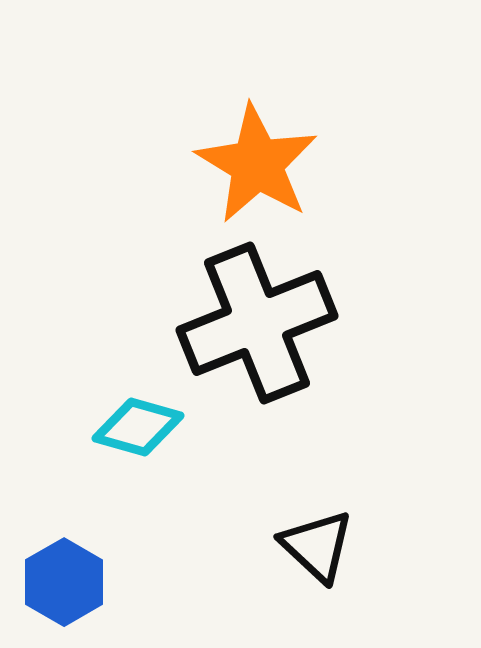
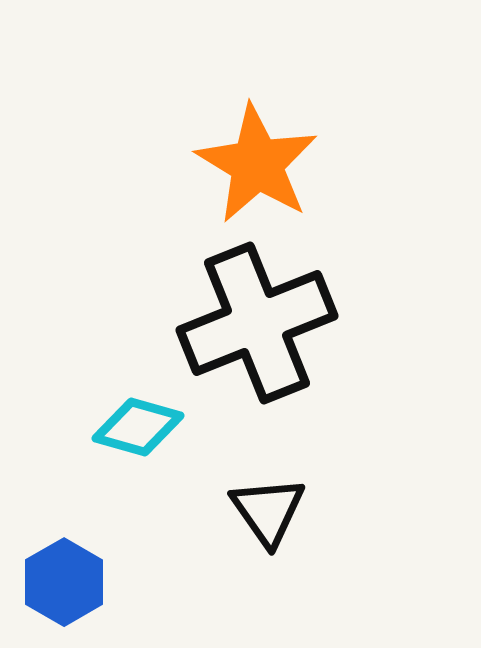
black triangle: moved 49 px left, 35 px up; rotated 12 degrees clockwise
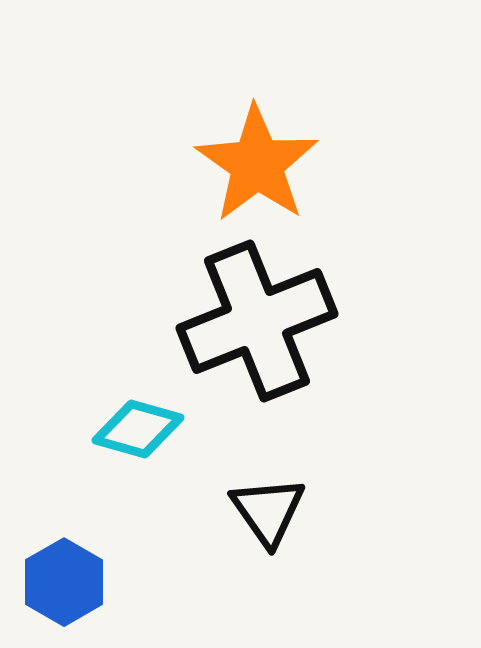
orange star: rotated 4 degrees clockwise
black cross: moved 2 px up
cyan diamond: moved 2 px down
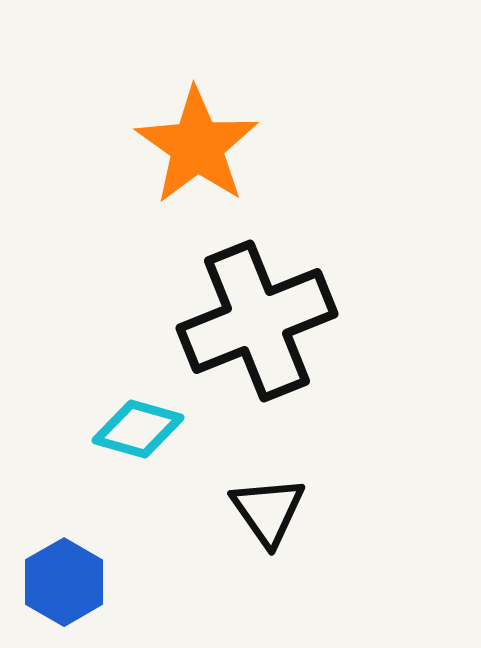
orange star: moved 60 px left, 18 px up
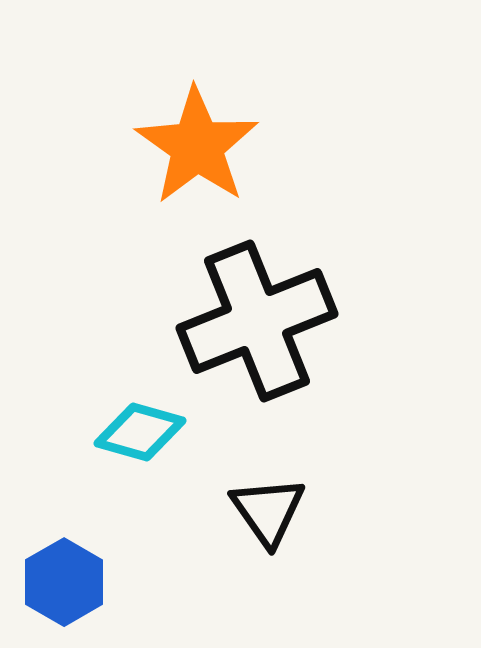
cyan diamond: moved 2 px right, 3 px down
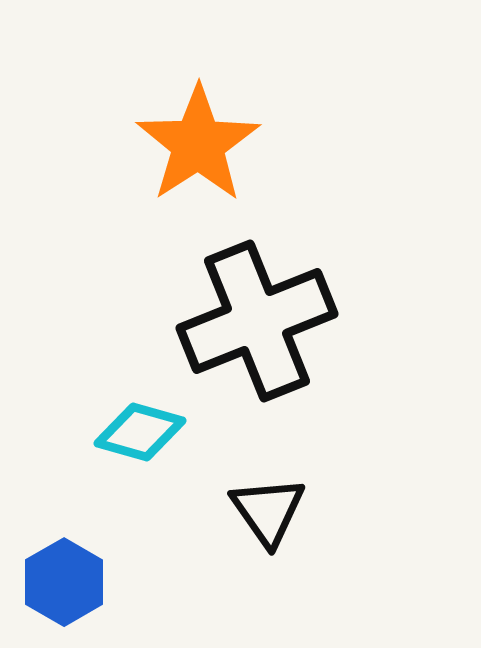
orange star: moved 1 px right, 2 px up; rotated 4 degrees clockwise
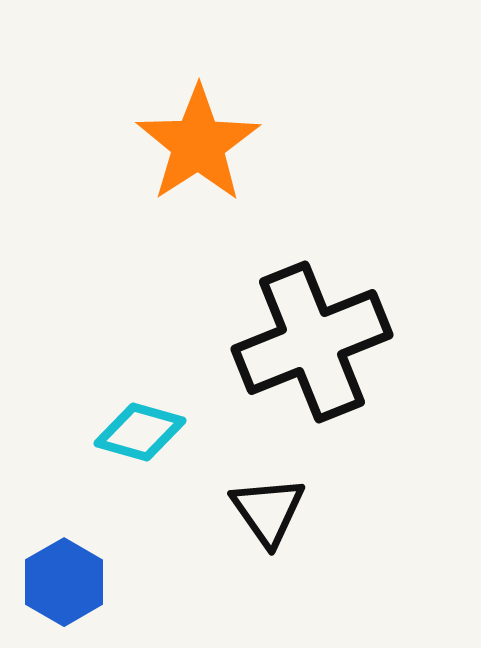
black cross: moved 55 px right, 21 px down
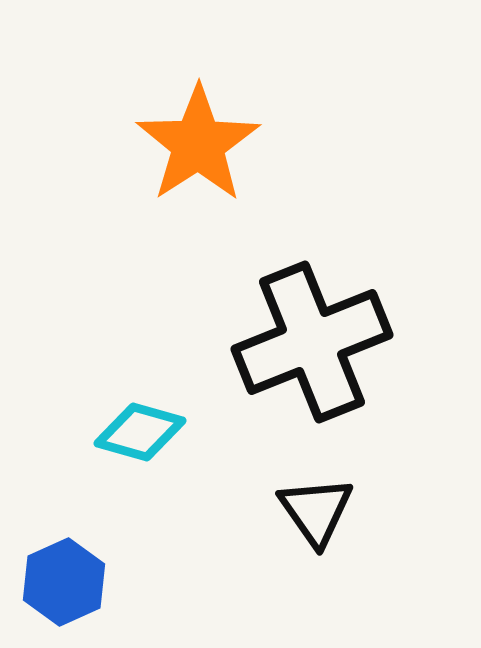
black triangle: moved 48 px right
blue hexagon: rotated 6 degrees clockwise
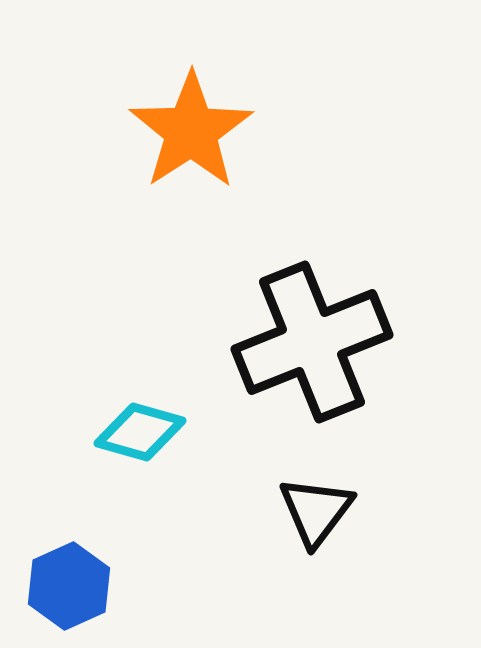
orange star: moved 7 px left, 13 px up
black triangle: rotated 12 degrees clockwise
blue hexagon: moved 5 px right, 4 px down
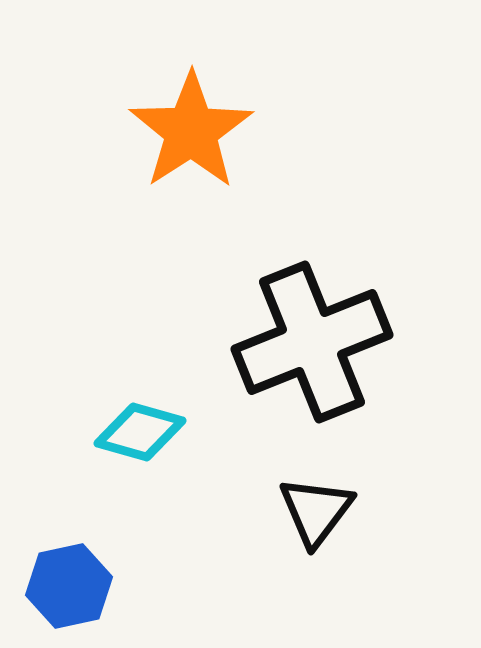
blue hexagon: rotated 12 degrees clockwise
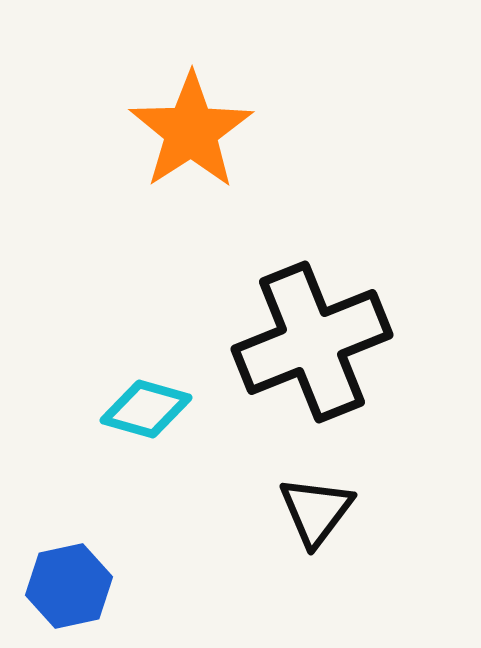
cyan diamond: moved 6 px right, 23 px up
